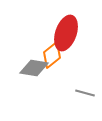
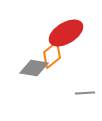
red ellipse: rotated 40 degrees clockwise
gray line: rotated 18 degrees counterclockwise
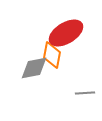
orange diamond: rotated 40 degrees counterclockwise
gray diamond: rotated 20 degrees counterclockwise
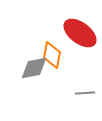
red ellipse: moved 14 px right; rotated 68 degrees clockwise
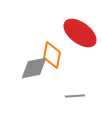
gray line: moved 10 px left, 3 px down
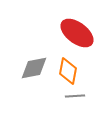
red ellipse: moved 3 px left
orange diamond: moved 16 px right, 16 px down
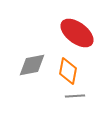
gray diamond: moved 2 px left, 3 px up
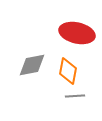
red ellipse: rotated 24 degrees counterclockwise
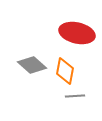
gray diamond: rotated 52 degrees clockwise
orange diamond: moved 3 px left
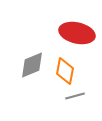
gray diamond: rotated 64 degrees counterclockwise
gray line: rotated 12 degrees counterclockwise
